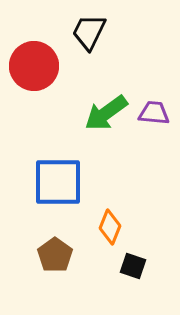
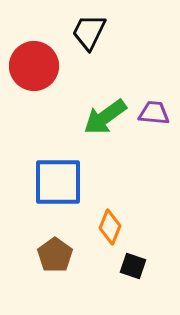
green arrow: moved 1 px left, 4 px down
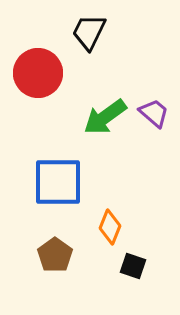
red circle: moved 4 px right, 7 px down
purple trapezoid: rotated 36 degrees clockwise
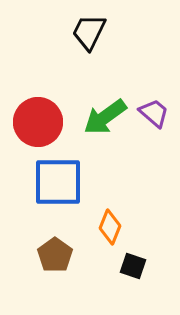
red circle: moved 49 px down
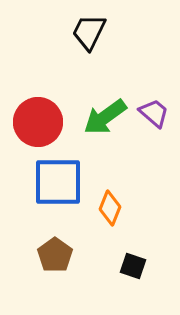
orange diamond: moved 19 px up
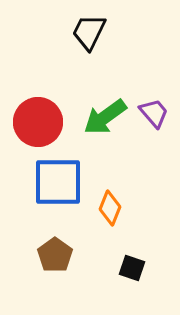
purple trapezoid: rotated 8 degrees clockwise
black square: moved 1 px left, 2 px down
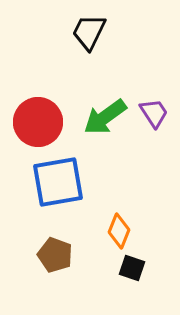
purple trapezoid: rotated 8 degrees clockwise
blue square: rotated 10 degrees counterclockwise
orange diamond: moved 9 px right, 23 px down
brown pentagon: rotated 16 degrees counterclockwise
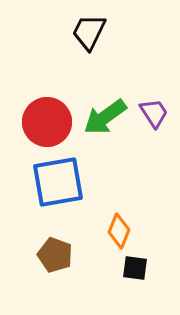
red circle: moved 9 px right
black square: moved 3 px right; rotated 12 degrees counterclockwise
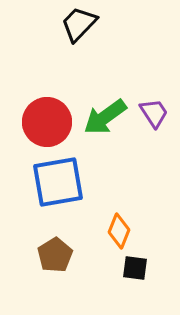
black trapezoid: moved 10 px left, 8 px up; rotated 18 degrees clockwise
brown pentagon: rotated 20 degrees clockwise
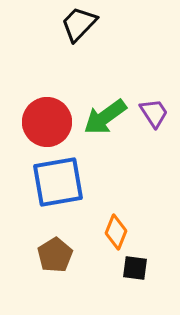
orange diamond: moved 3 px left, 1 px down
